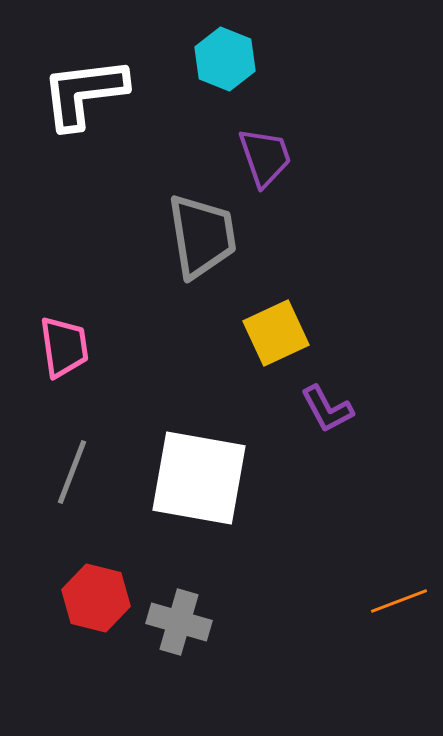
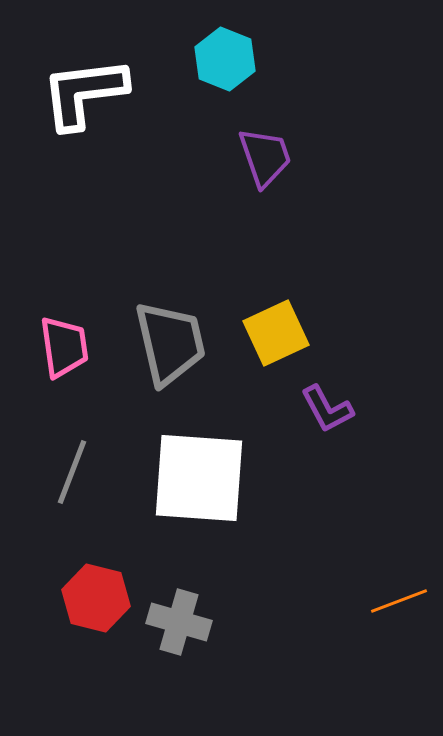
gray trapezoid: moved 32 px left, 107 px down; rotated 4 degrees counterclockwise
white square: rotated 6 degrees counterclockwise
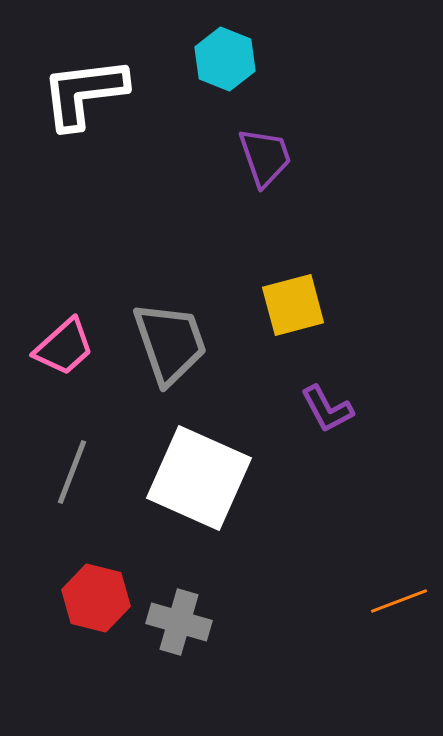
yellow square: moved 17 px right, 28 px up; rotated 10 degrees clockwise
gray trapezoid: rotated 6 degrees counterclockwise
pink trapezoid: rotated 56 degrees clockwise
white square: rotated 20 degrees clockwise
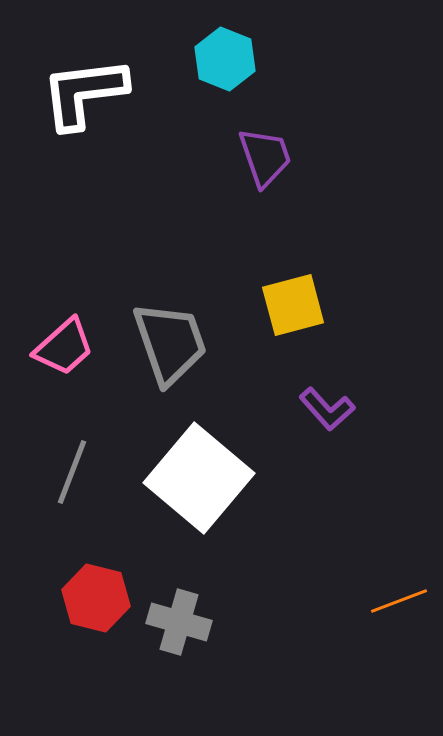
purple L-shape: rotated 14 degrees counterclockwise
white square: rotated 16 degrees clockwise
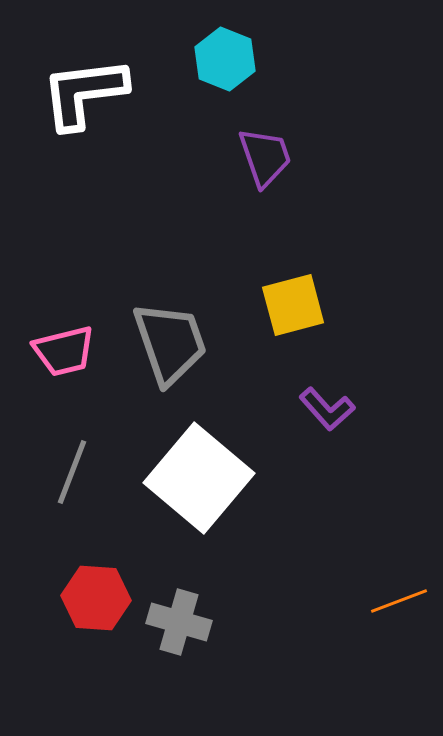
pink trapezoid: moved 4 px down; rotated 28 degrees clockwise
red hexagon: rotated 10 degrees counterclockwise
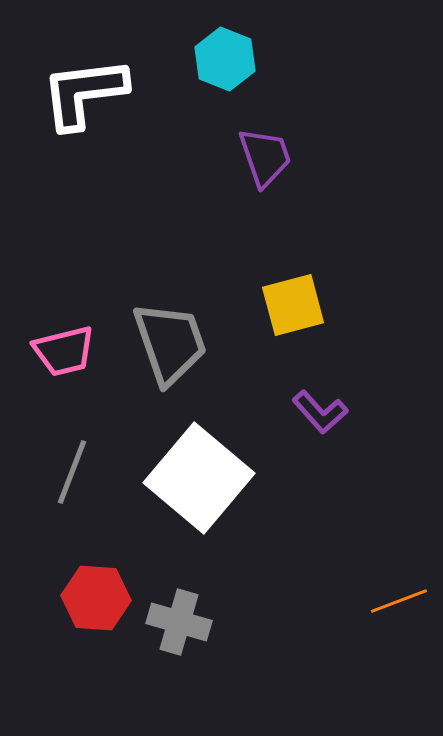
purple L-shape: moved 7 px left, 3 px down
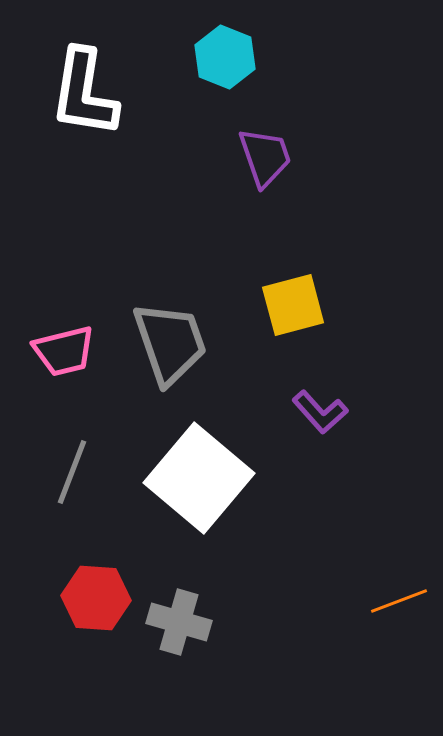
cyan hexagon: moved 2 px up
white L-shape: rotated 74 degrees counterclockwise
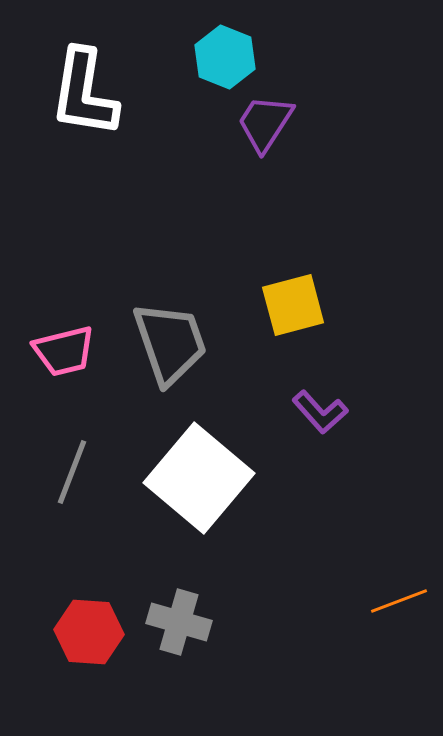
purple trapezoid: moved 34 px up; rotated 128 degrees counterclockwise
red hexagon: moved 7 px left, 34 px down
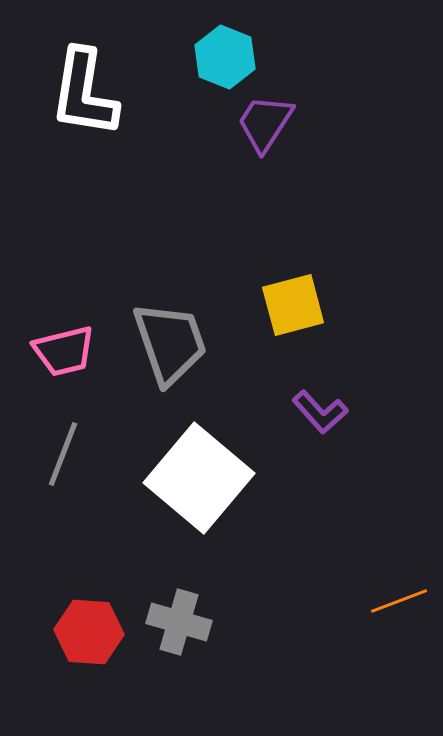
gray line: moved 9 px left, 18 px up
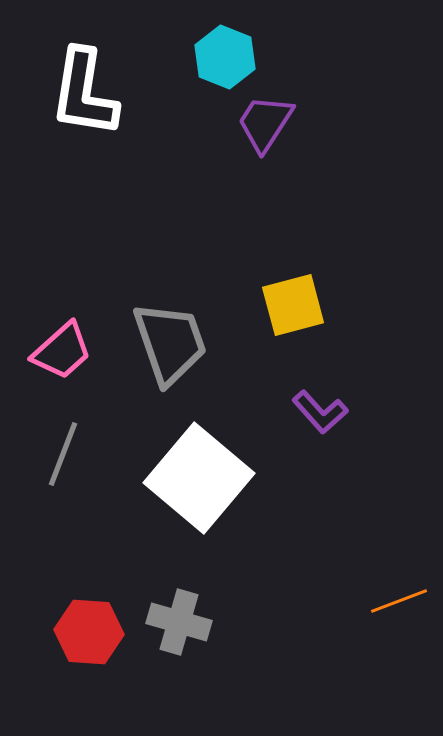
pink trapezoid: moved 2 px left; rotated 28 degrees counterclockwise
